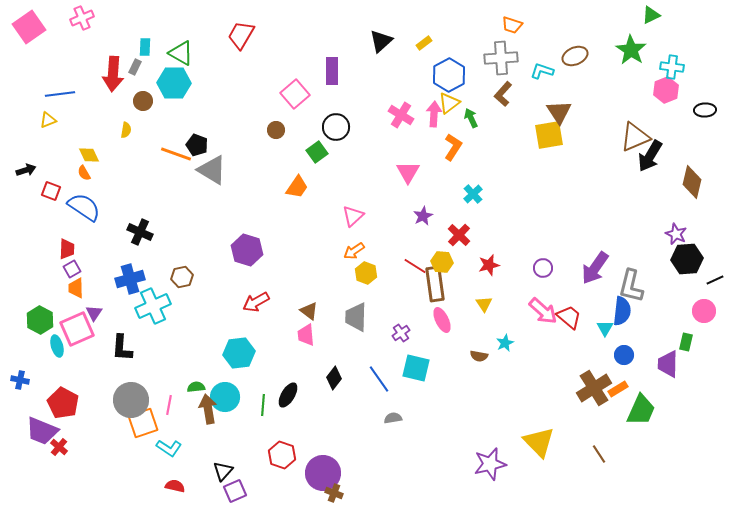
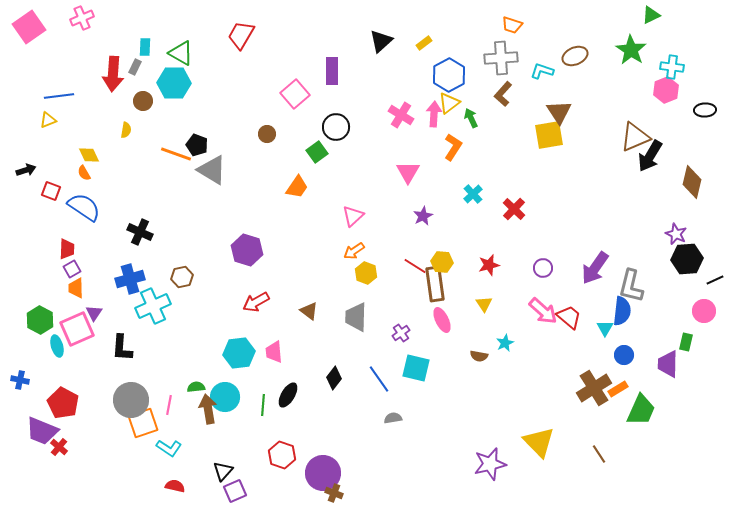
blue line at (60, 94): moved 1 px left, 2 px down
brown circle at (276, 130): moved 9 px left, 4 px down
red cross at (459, 235): moved 55 px right, 26 px up
pink trapezoid at (306, 335): moved 32 px left, 17 px down
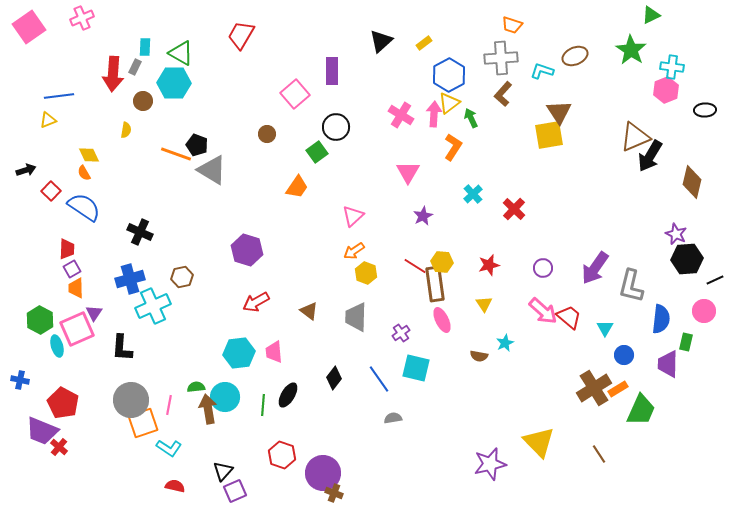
red square at (51, 191): rotated 24 degrees clockwise
blue semicircle at (622, 311): moved 39 px right, 8 px down
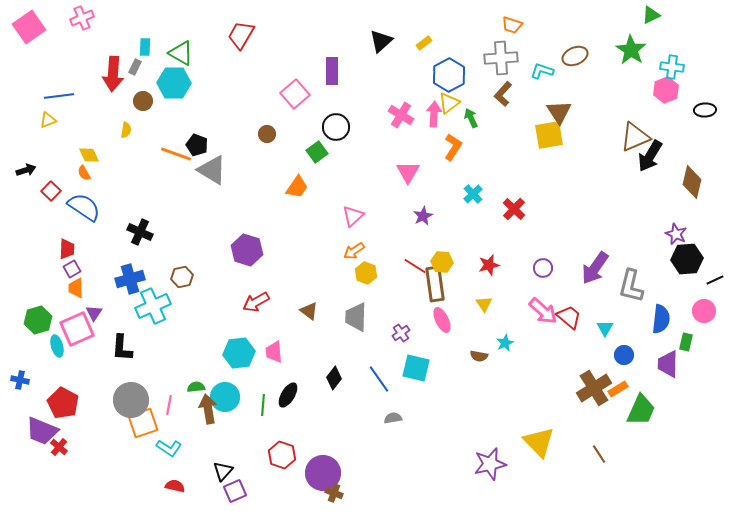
green hexagon at (40, 320): moved 2 px left; rotated 16 degrees clockwise
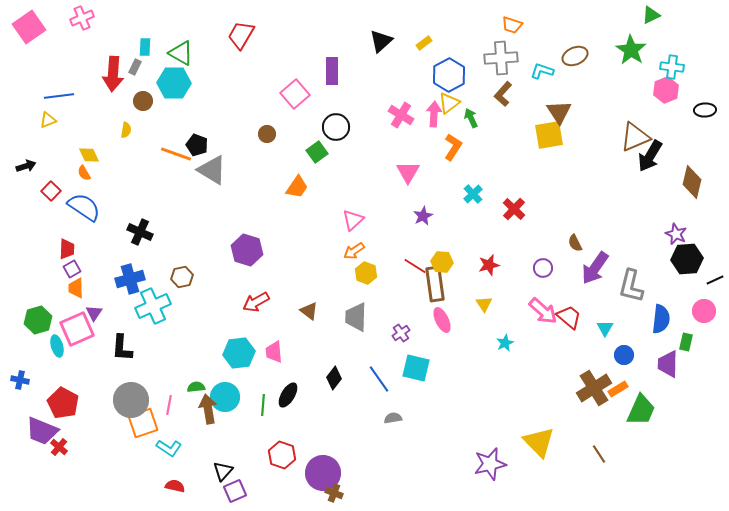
black arrow at (26, 170): moved 4 px up
pink triangle at (353, 216): moved 4 px down
brown semicircle at (479, 356): moved 96 px right, 113 px up; rotated 54 degrees clockwise
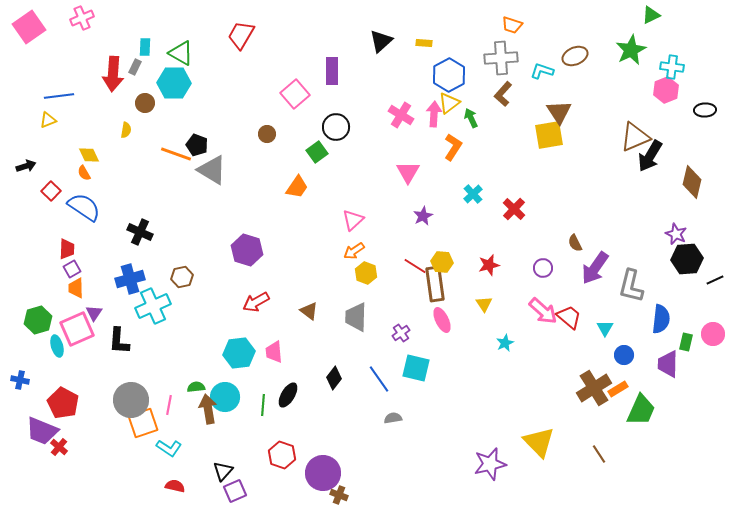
yellow rectangle at (424, 43): rotated 42 degrees clockwise
green star at (631, 50): rotated 12 degrees clockwise
brown circle at (143, 101): moved 2 px right, 2 px down
pink circle at (704, 311): moved 9 px right, 23 px down
black L-shape at (122, 348): moved 3 px left, 7 px up
brown cross at (334, 493): moved 5 px right, 2 px down
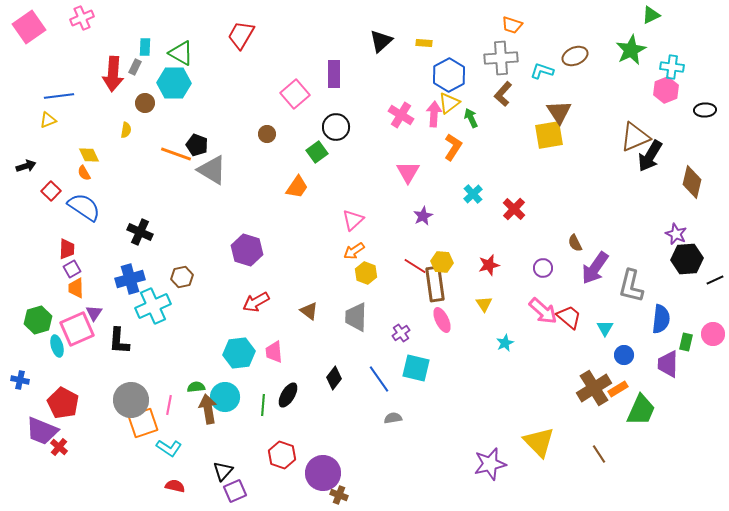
purple rectangle at (332, 71): moved 2 px right, 3 px down
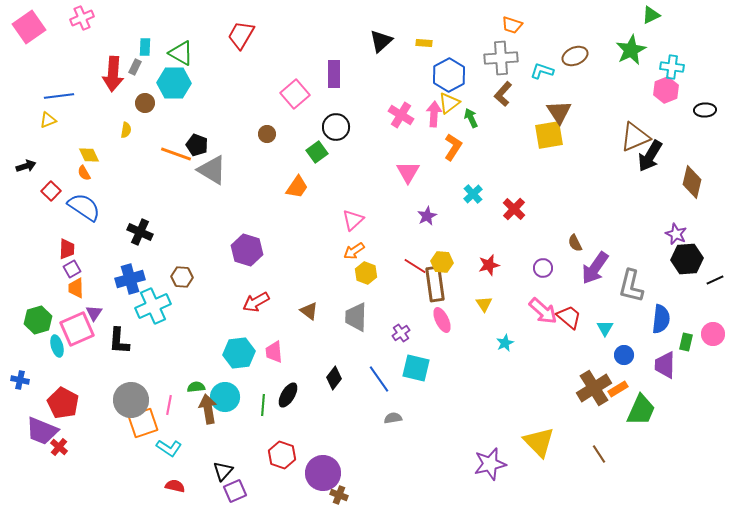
purple star at (423, 216): moved 4 px right
brown hexagon at (182, 277): rotated 15 degrees clockwise
purple trapezoid at (668, 364): moved 3 px left, 1 px down
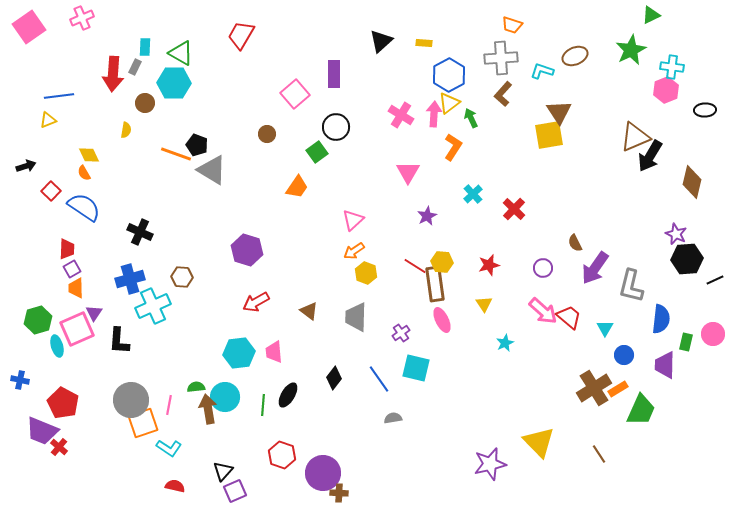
brown cross at (339, 495): moved 2 px up; rotated 18 degrees counterclockwise
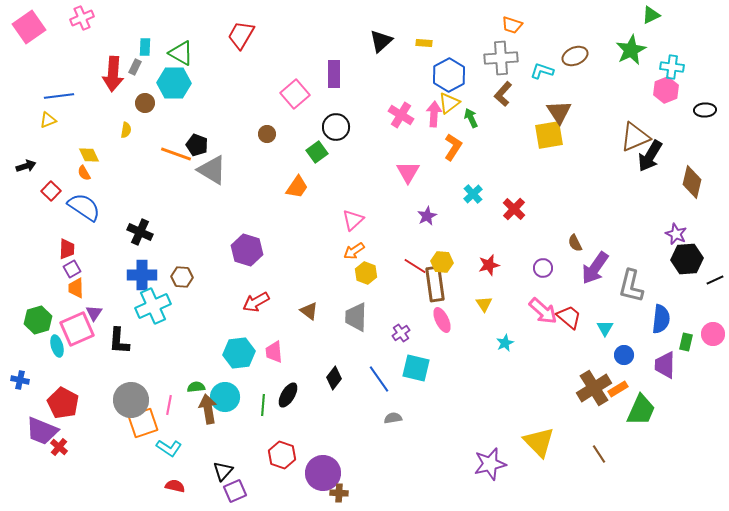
blue cross at (130, 279): moved 12 px right, 4 px up; rotated 16 degrees clockwise
